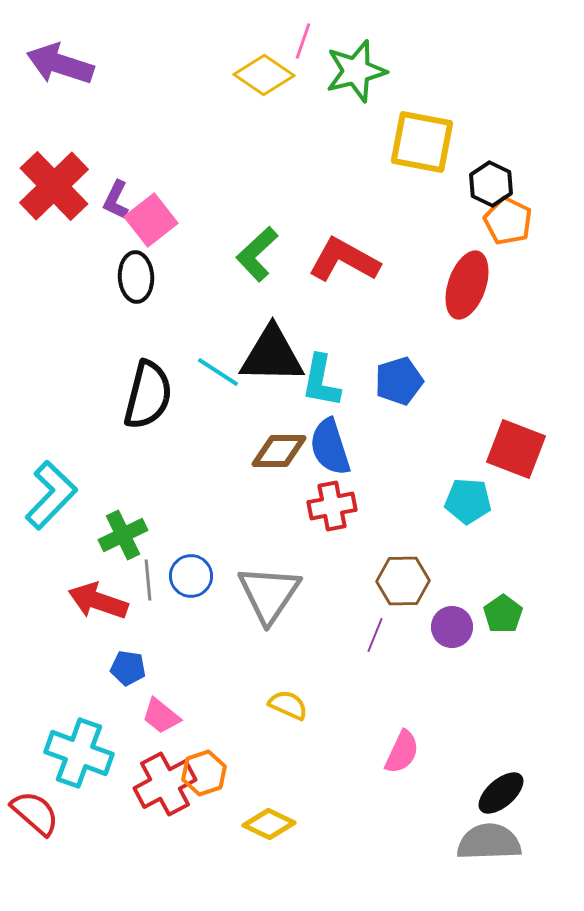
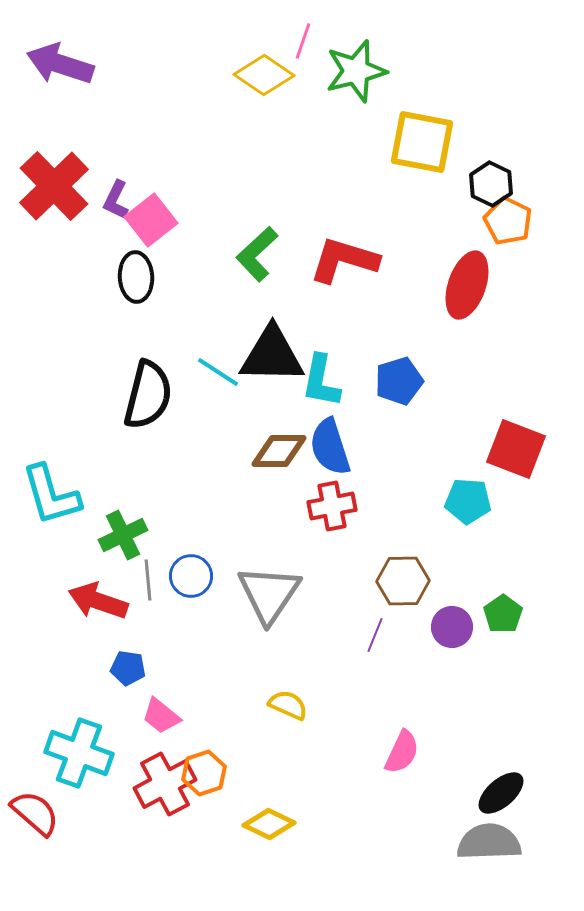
red L-shape at (344, 260): rotated 12 degrees counterclockwise
cyan L-shape at (51, 495): rotated 120 degrees clockwise
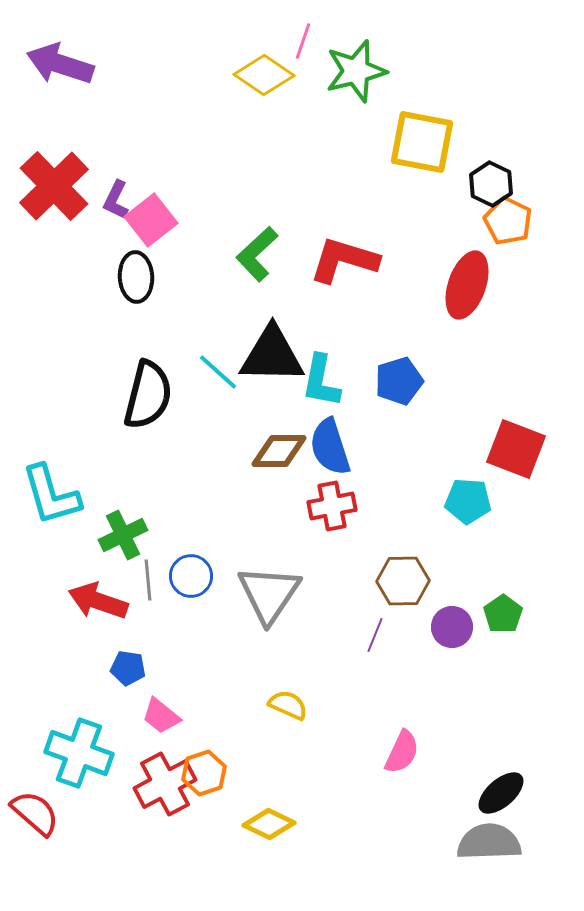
cyan line at (218, 372): rotated 9 degrees clockwise
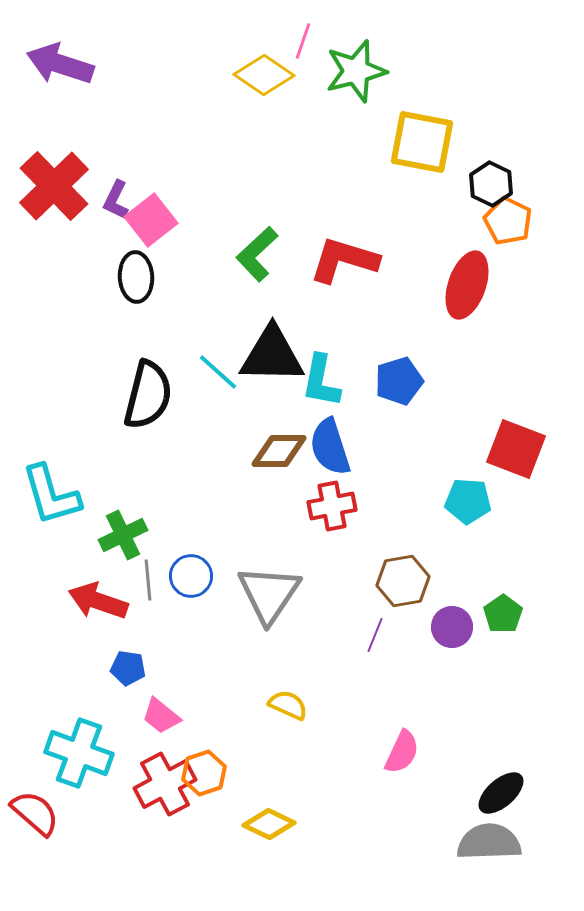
brown hexagon at (403, 581): rotated 9 degrees counterclockwise
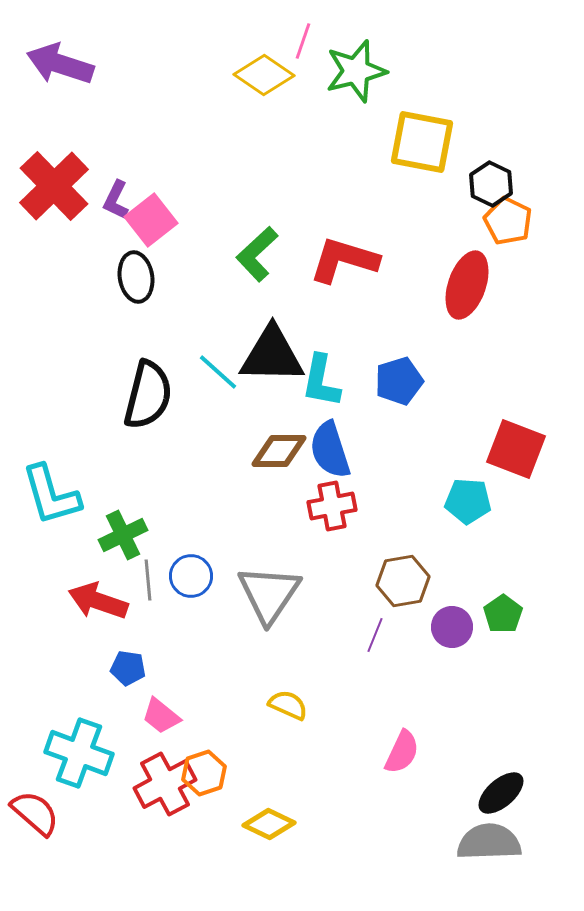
black ellipse at (136, 277): rotated 6 degrees counterclockwise
blue semicircle at (330, 447): moved 3 px down
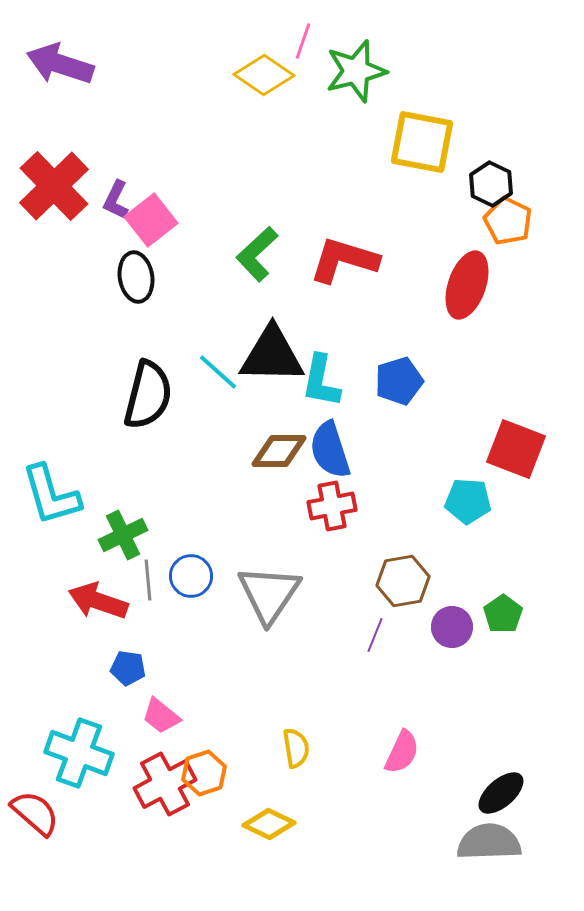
yellow semicircle at (288, 705): moved 8 px right, 43 px down; rotated 57 degrees clockwise
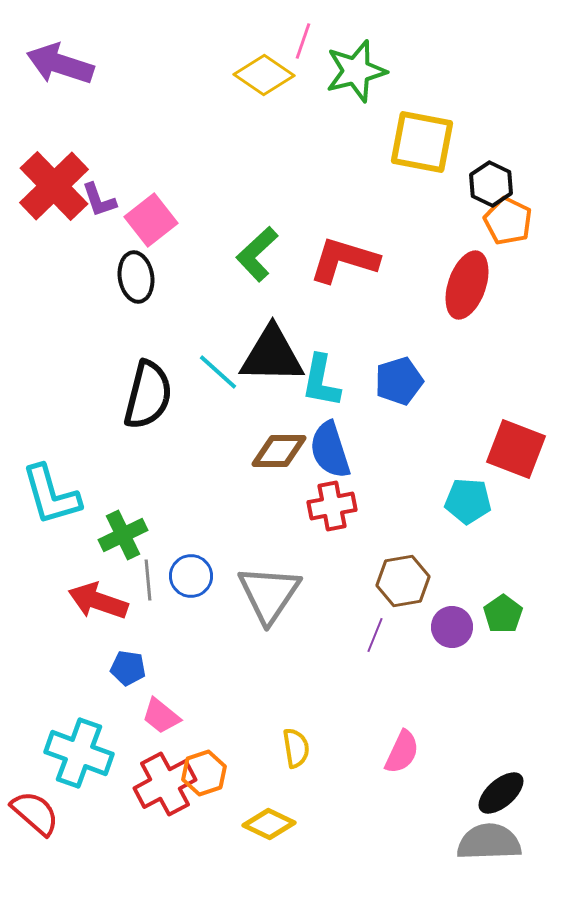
purple L-shape at (116, 200): moved 17 px left; rotated 45 degrees counterclockwise
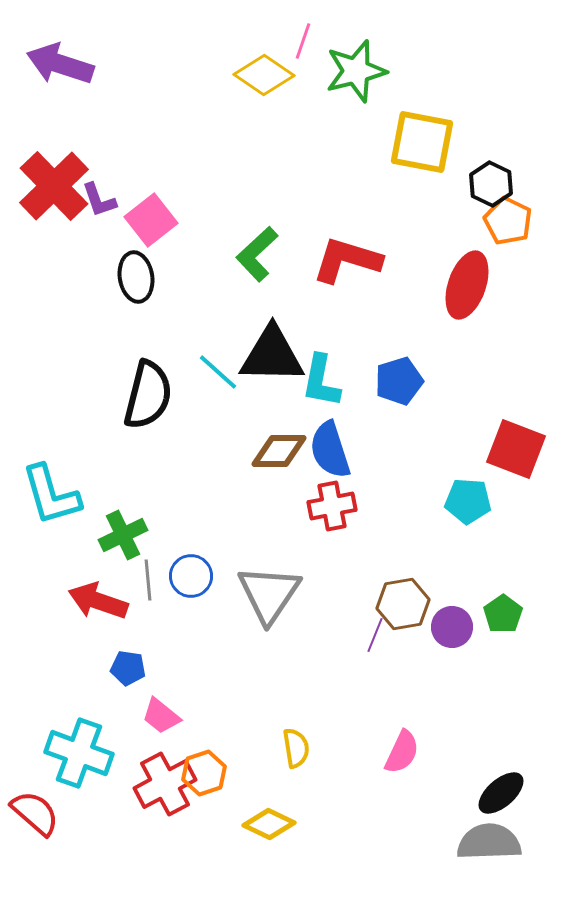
red L-shape at (344, 260): moved 3 px right
brown hexagon at (403, 581): moved 23 px down
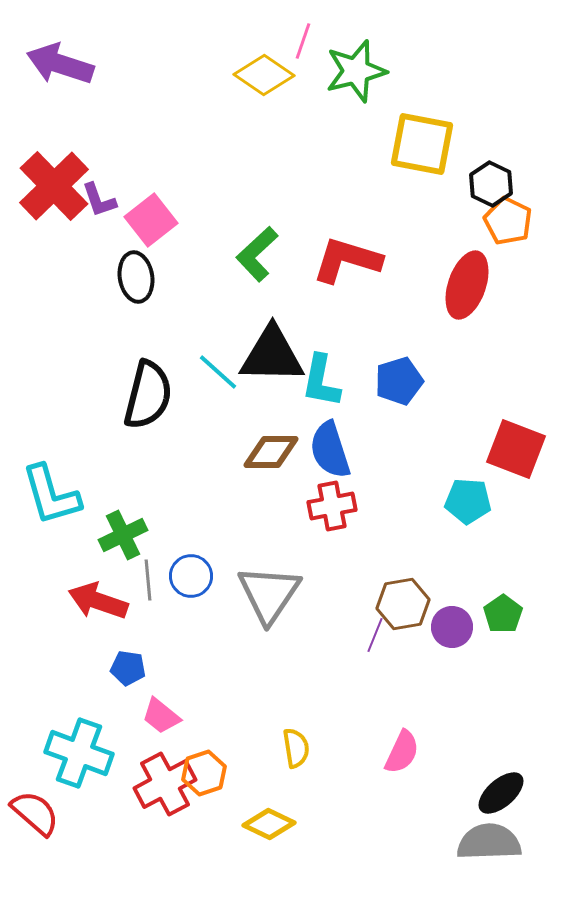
yellow square at (422, 142): moved 2 px down
brown diamond at (279, 451): moved 8 px left, 1 px down
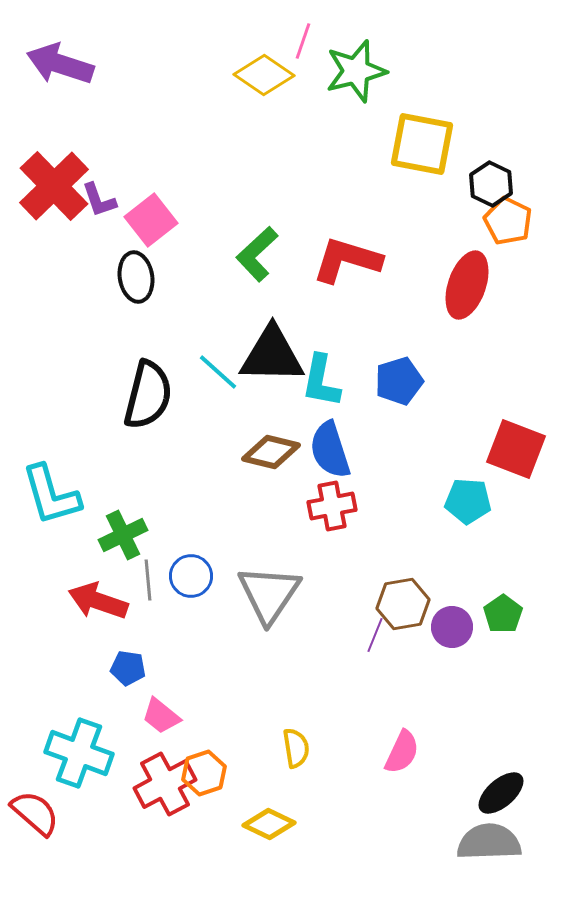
brown diamond at (271, 452): rotated 14 degrees clockwise
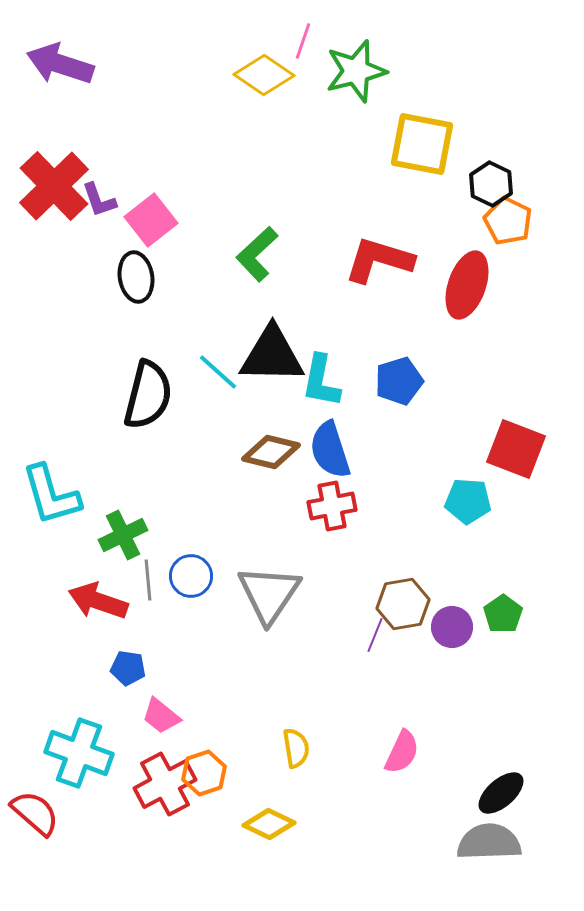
red L-shape at (347, 260): moved 32 px right
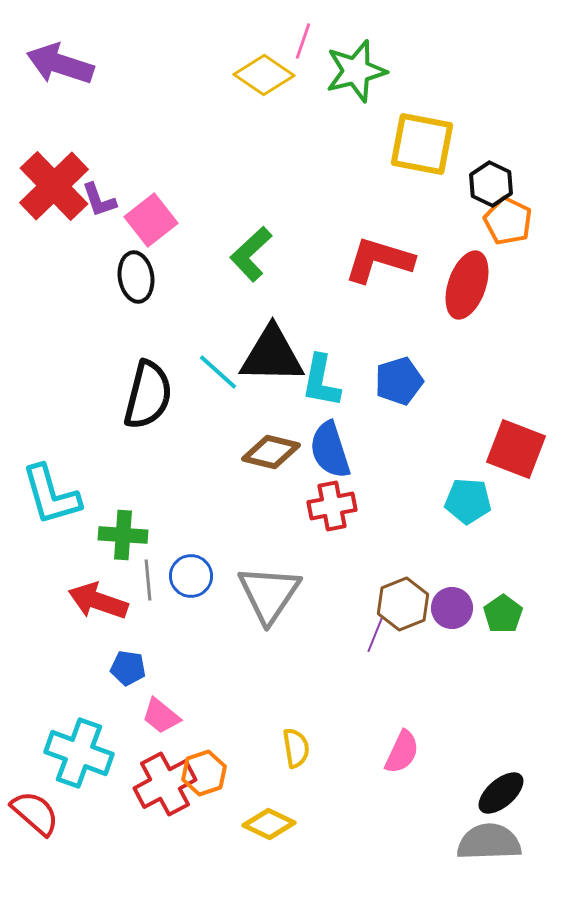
green L-shape at (257, 254): moved 6 px left
green cross at (123, 535): rotated 30 degrees clockwise
brown hexagon at (403, 604): rotated 12 degrees counterclockwise
purple circle at (452, 627): moved 19 px up
